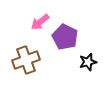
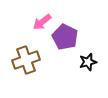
pink arrow: moved 2 px right
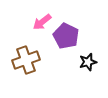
purple pentagon: moved 1 px right, 1 px up
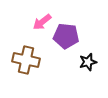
purple pentagon: rotated 20 degrees counterclockwise
brown cross: rotated 32 degrees clockwise
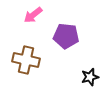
pink arrow: moved 9 px left, 7 px up
black star: moved 2 px right, 15 px down
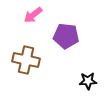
black star: moved 2 px left, 4 px down; rotated 12 degrees clockwise
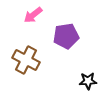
purple pentagon: rotated 15 degrees counterclockwise
brown cross: rotated 16 degrees clockwise
